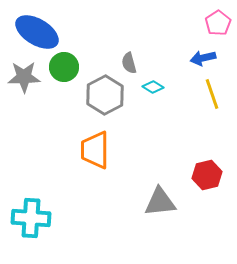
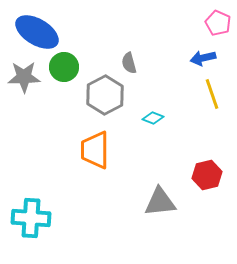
pink pentagon: rotated 15 degrees counterclockwise
cyan diamond: moved 31 px down; rotated 10 degrees counterclockwise
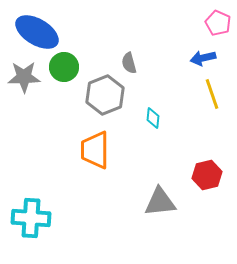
gray hexagon: rotated 6 degrees clockwise
cyan diamond: rotated 75 degrees clockwise
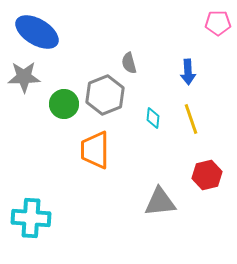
pink pentagon: rotated 25 degrees counterclockwise
blue arrow: moved 15 px left, 14 px down; rotated 80 degrees counterclockwise
green circle: moved 37 px down
yellow line: moved 21 px left, 25 px down
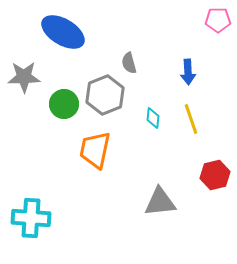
pink pentagon: moved 3 px up
blue ellipse: moved 26 px right
orange trapezoid: rotated 12 degrees clockwise
red hexagon: moved 8 px right
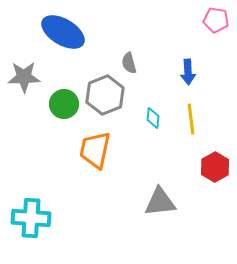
pink pentagon: moved 2 px left; rotated 10 degrees clockwise
yellow line: rotated 12 degrees clockwise
red hexagon: moved 8 px up; rotated 16 degrees counterclockwise
